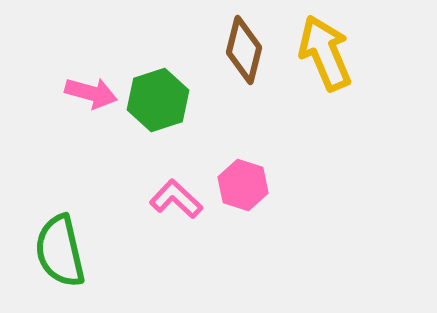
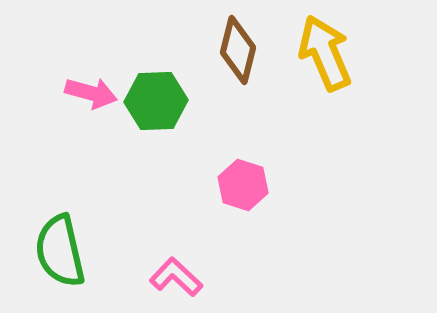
brown diamond: moved 6 px left
green hexagon: moved 2 px left, 1 px down; rotated 16 degrees clockwise
pink L-shape: moved 78 px down
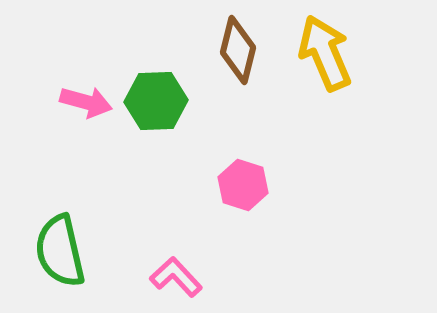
pink arrow: moved 5 px left, 9 px down
pink L-shape: rotated 4 degrees clockwise
